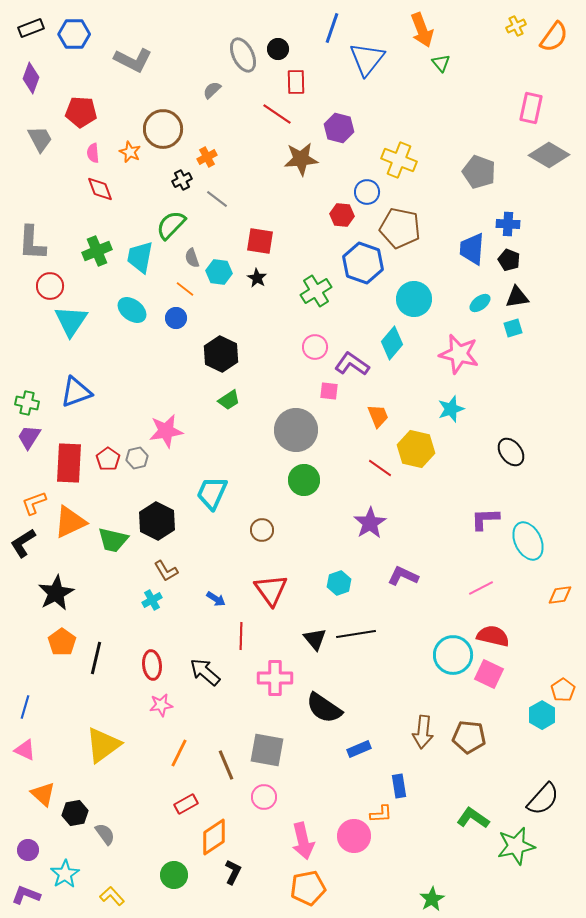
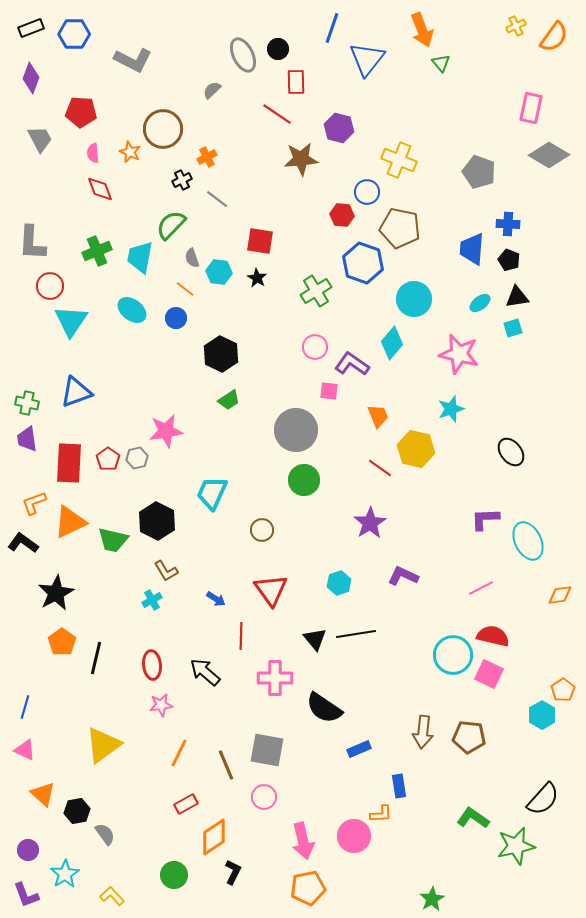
purple trapezoid at (29, 437): moved 2 px left, 2 px down; rotated 40 degrees counterclockwise
black L-shape at (23, 543): rotated 68 degrees clockwise
black hexagon at (75, 813): moved 2 px right, 2 px up
purple L-shape at (26, 895): rotated 132 degrees counterclockwise
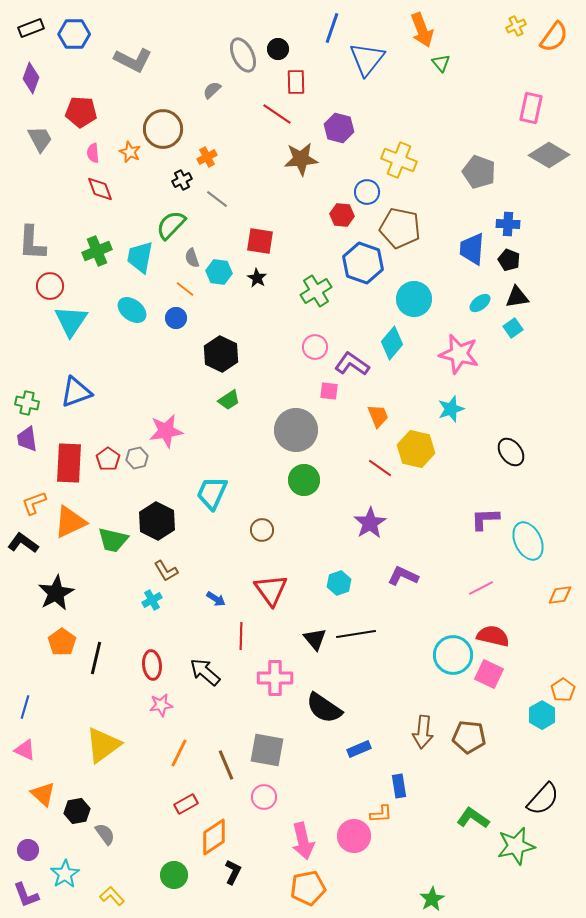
cyan square at (513, 328): rotated 18 degrees counterclockwise
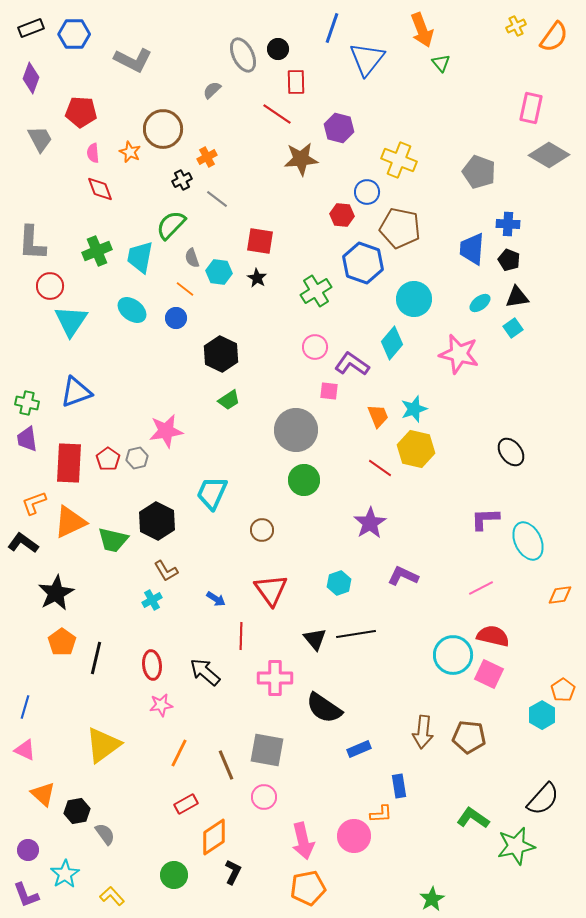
cyan star at (451, 409): moved 37 px left
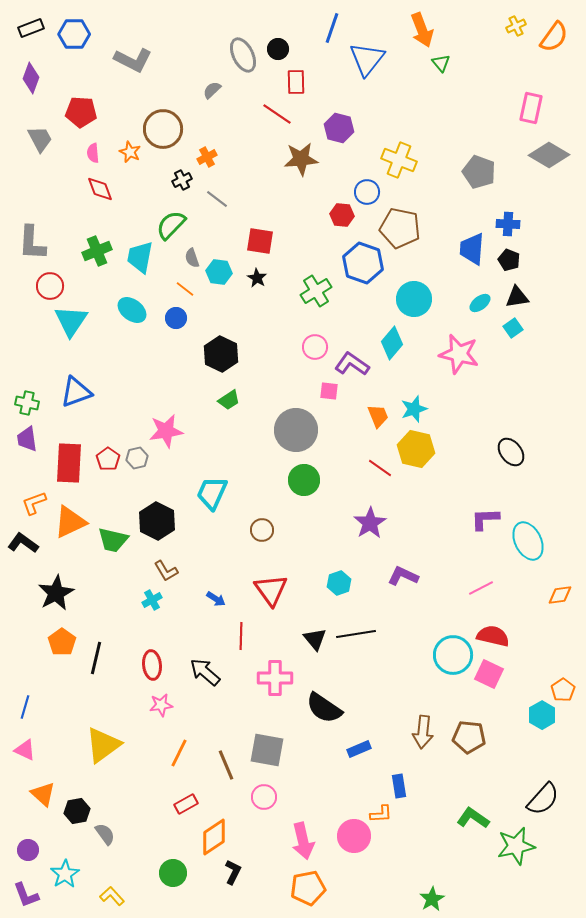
green circle at (174, 875): moved 1 px left, 2 px up
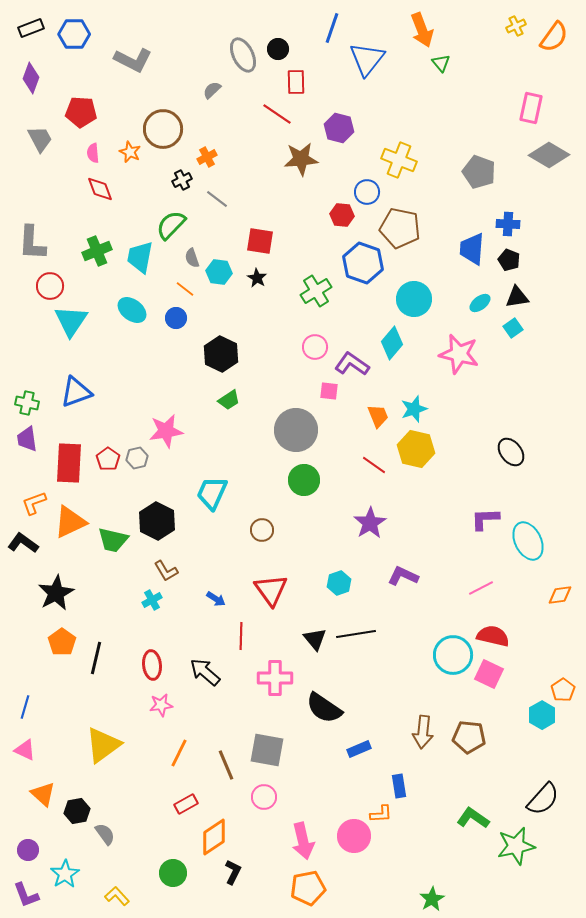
red line at (380, 468): moved 6 px left, 3 px up
yellow L-shape at (112, 896): moved 5 px right
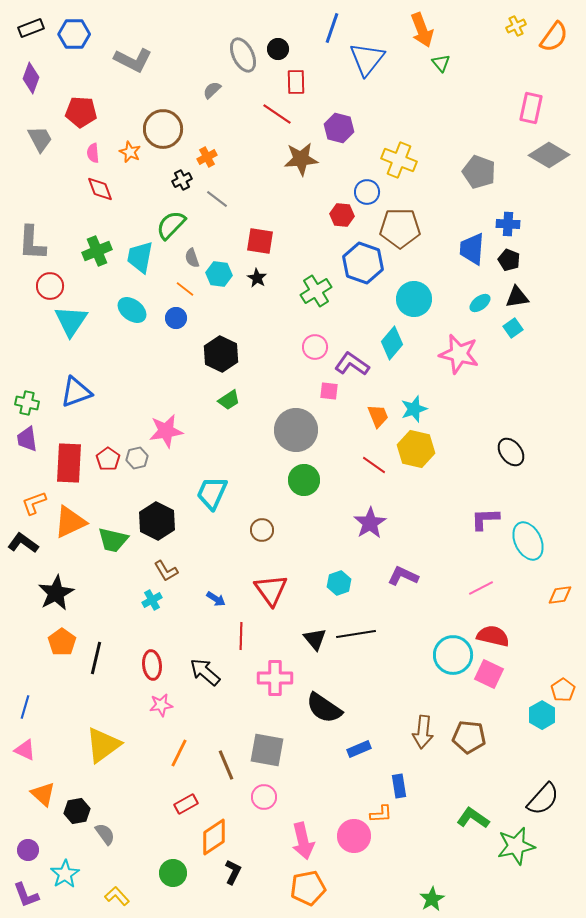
brown pentagon at (400, 228): rotated 12 degrees counterclockwise
cyan hexagon at (219, 272): moved 2 px down
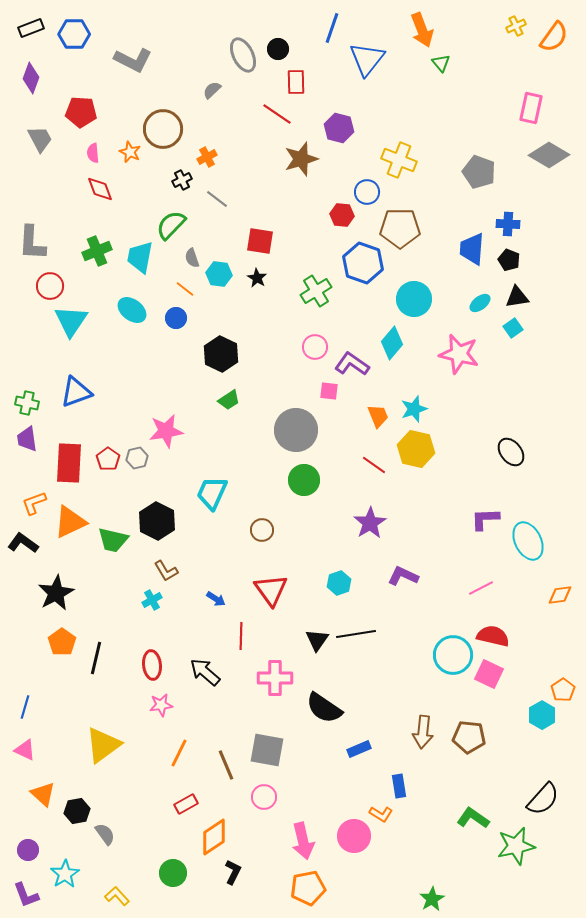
brown star at (301, 159): rotated 12 degrees counterclockwise
black triangle at (315, 639): moved 2 px right, 1 px down; rotated 15 degrees clockwise
orange L-shape at (381, 814): rotated 35 degrees clockwise
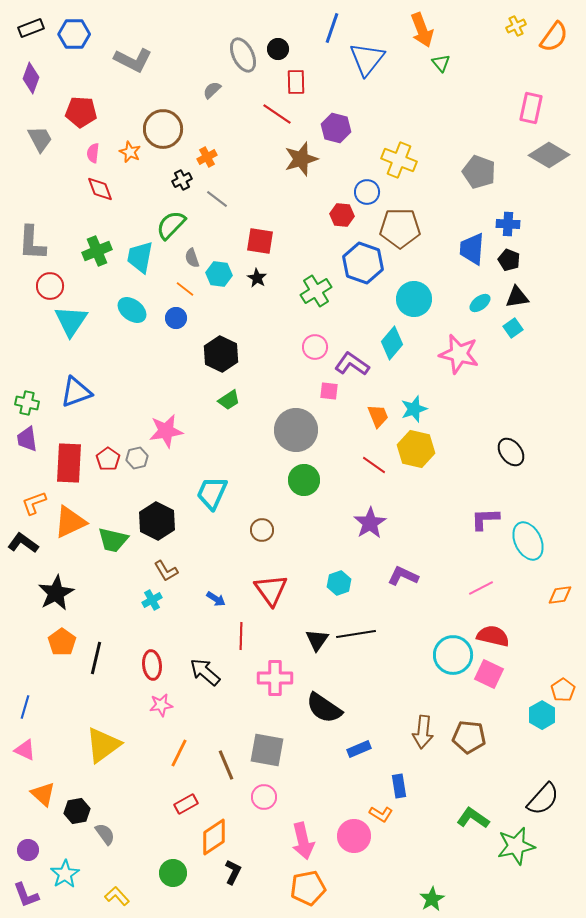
purple hexagon at (339, 128): moved 3 px left
pink semicircle at (93, 153): rotated 12 degrees clockwise
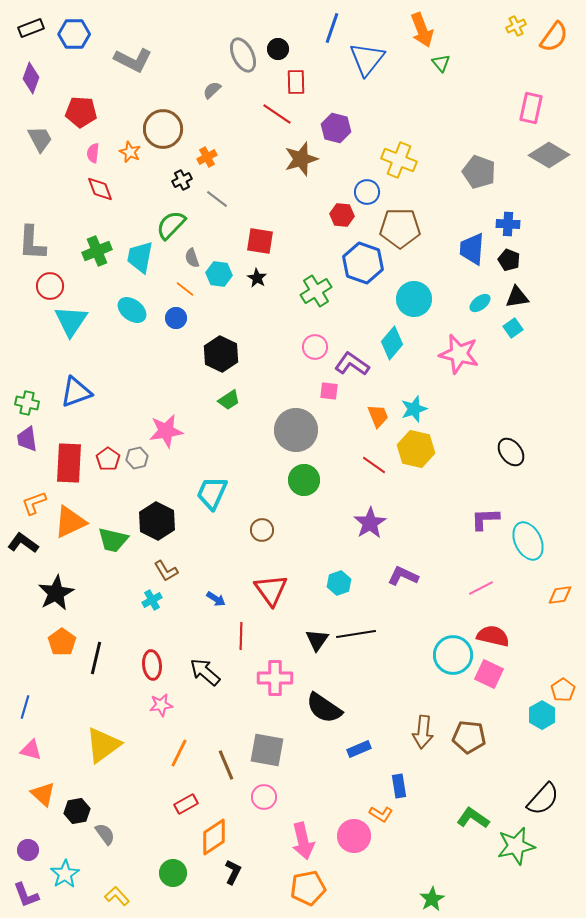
pink triangle at (25, 750): moved 6 px right; rotated 10 degrees counterclockwise
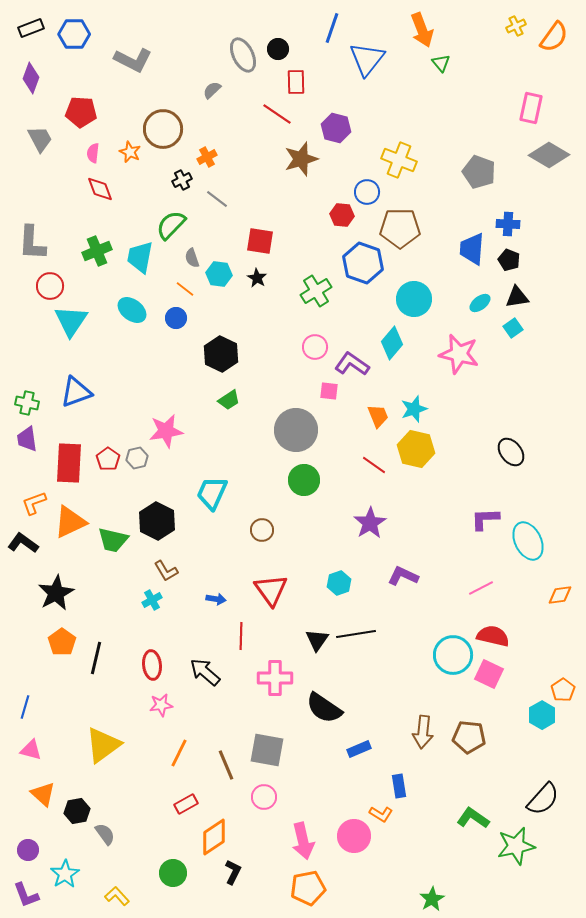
blue arrow at (216, 599): rotated 24 degrees counterclockwise
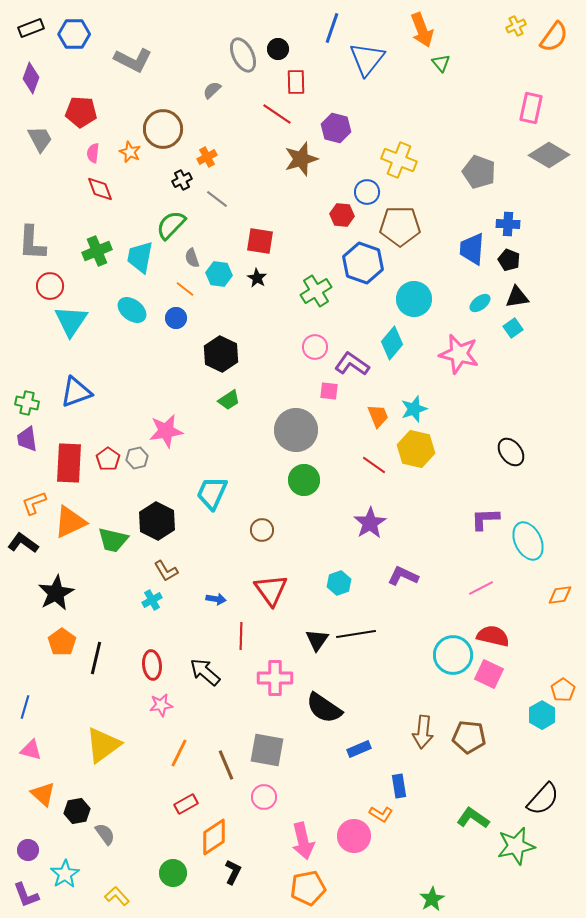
brown pentagon at (400, 228): moved 2 px up
